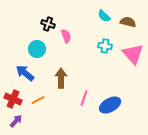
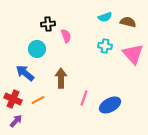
cyan semicircle: moved 1 px right, 1 px down; rotated 64 degrees counterclockwise
black cross: rotated 24 degrees counterclockwise
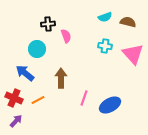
red cross: moved 1 px right, 1 px up
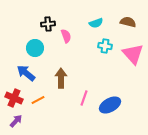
cyan semicircle: moved 9 px left, 6 px down
cyan circle: moved 2 px left, 1 px up
blue arrow: moved 1 px right
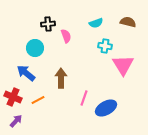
pink triangle: moved 10 px left, 11 px down; rotated 10 degrees clockwise
red cross: moved 1 px left, 1 px up
blue ellipse: moved 4 px left, 3 px down
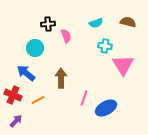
red cross: moved 2 px up
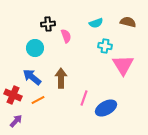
blue arrow: moved 6 px right, 4 px down
